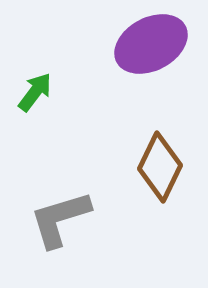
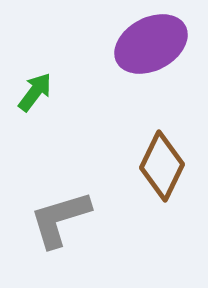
brown diamond: moved 2 px right, 1 px up
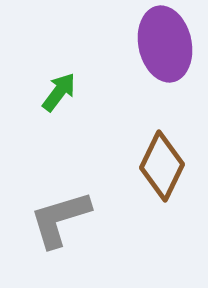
purple ellipse: moved 14 px right; rotated 74 degrees counterclockwise
green arrow: moved 24 px right
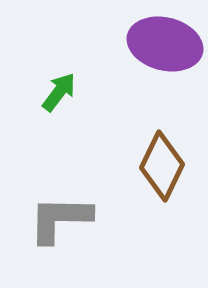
purple ellipse: rotated 64 degrees counterclockwise
gray L-shape: rotated 18 degrees clockwise
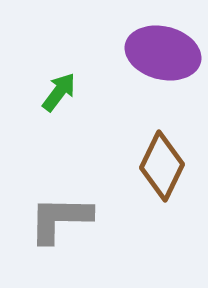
purple ellipse: moved 2 px left, 9 px down
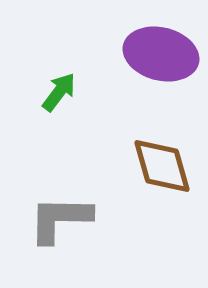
purple ellipse: moved 2 px left, 1 px down
brown diamond: rotated 42 degrees counterclockwise
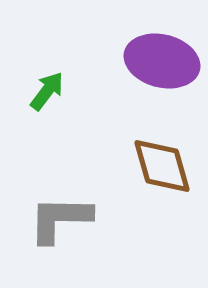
purple ellipse: moved 1 px right, 7 px down
green arrow: moved 12 px left, 1 px up
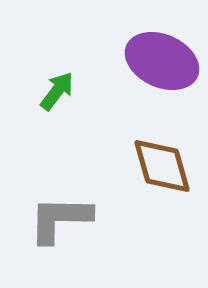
purple ellipse: rotated 10 degrees clockwise
green arrow: moved 10 px right
